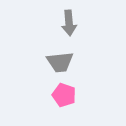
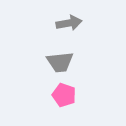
gray arrow: rotated 95 degrees counterclockwise
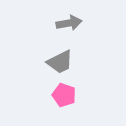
gray trapezoid: rotated 20 degrees counterclockwise
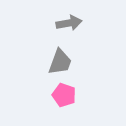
gray trapezoid: rotated 44 degrees counterclockwise
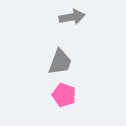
gray arrow: moved 3 px right, 6 px up
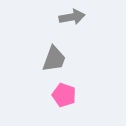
gray trapezoid: moved 6 px left, 3 px up
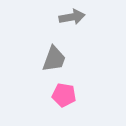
pink pentagon: rotated 10 degrees counterclockwise
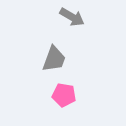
gray arrow: rotated 40 degrees clockwise
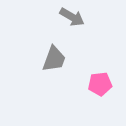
pink pentagon: moved 36 px right, 11 px up; rotated 15 degrees counterclockwise
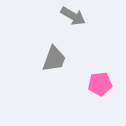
gray arrow: moved 1 px right, 1 px up
